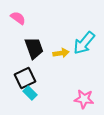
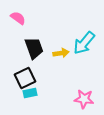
cyan rectangle: rotated 56 degrees counterclockwise
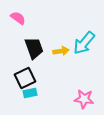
yellow arrow: moved 2 px up
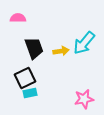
pink semicircle: rotated 35 degrees counterclockwise
pink star: rotated 18 degrees counterclockwise
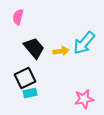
pink semicircle: moved 1 px up; rotated 77 degrees counterclockwise
black trapezoid: rotated 20 degrees counterclockwise
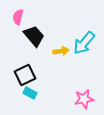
black trapezoid: moved 12 px up
black square: moved 3 px up
cyan rectangle: rotated 40 degrees clockwise
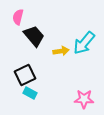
pink star: rotated 12 degrees clockwise
